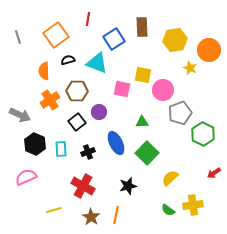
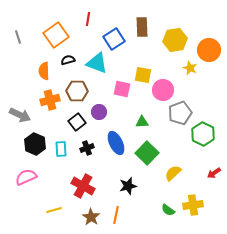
orange cross: rotated 18 degrees clockwise
black cross: moved 1 px left, 4 px up
yellow semicircle: moved 3 px right, 5 px up
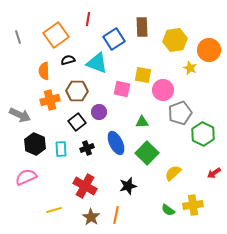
red cross: moved 2 px right
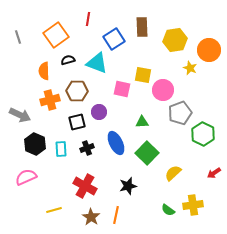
black square: rotated 24 degrees clockwise
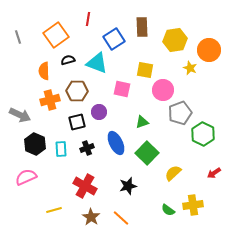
yellow square: moved 2 px right, 5 px up
green triangle: rotated 16 degrees counterclockwise
orange line: moved 5 px right, 3 px down; rotated 60 degrees counterclockwise
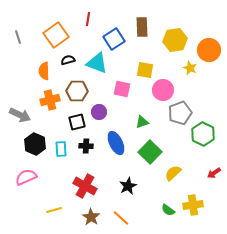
black cross: moved 1 px left, 2 px up; rotated 24 degrees clockwise
green square: moved 3 px right, 1 px up
black star: rotated 12 degrees counterclockwise
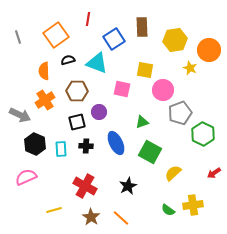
orange cross: moved 5 px left; rotated 18 degrees counterclockwise
green square: rotated 15 degrees counterclockwise
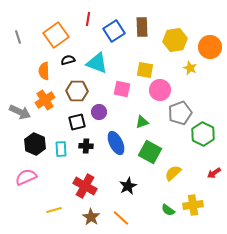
blue square: moved 8 px up
orange circle: moved 1 px right, 3 px up
pink circle: moved 3 px left
gray arrow: moved 3 px up
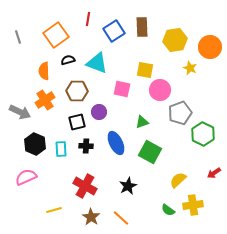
yellow semicircle: moved 5 px right, 7 px down
